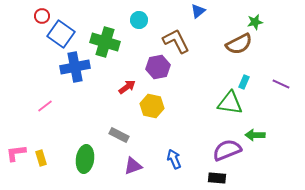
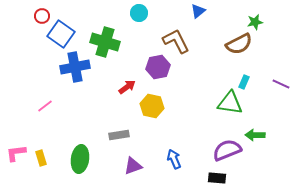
cyan circle: moved 7 px up
gray rectangle: rotated 36 degrees counterclockwise
green ellipse: moved 5 px left
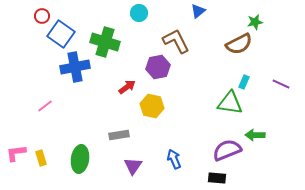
purple triangle: rotated 36 degrees counterclockwise
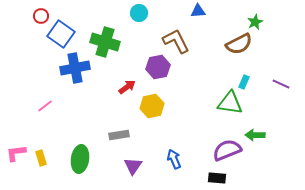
blue triangle: rotated 35 degrees clockwise
red circle: moved 1 px left
green star: rotated 14 degrees counterclockwise
blue cross: moved 1 px down
yellow hexagon: rotated 25 degrees counterclockwise
